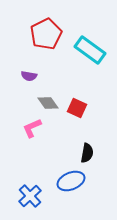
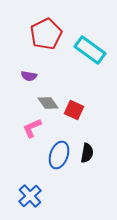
red square: moved 3 px left, 2 px down
blue ellipse: moved 12 px left, 26 px up; rotated 48 degrees counterclockwise
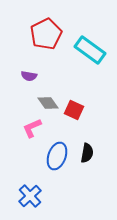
blue ellipse: moved 2 px left, 1 px down
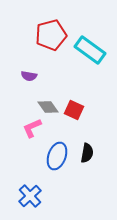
red pentagon: moved 5 px right, 1 px down; rotated 12 degrees clockwise
gray diamond: moved 4 px down
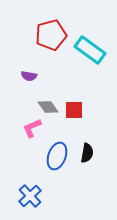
red square: rotated 24 degrees counterclockwise
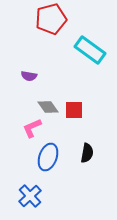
red pentagon: moved 16 px up
blue ellipse: moved 9 px left, 1 px down
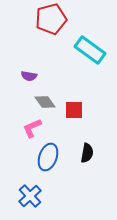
gray diamond: moved 3 px left, 5 px up
